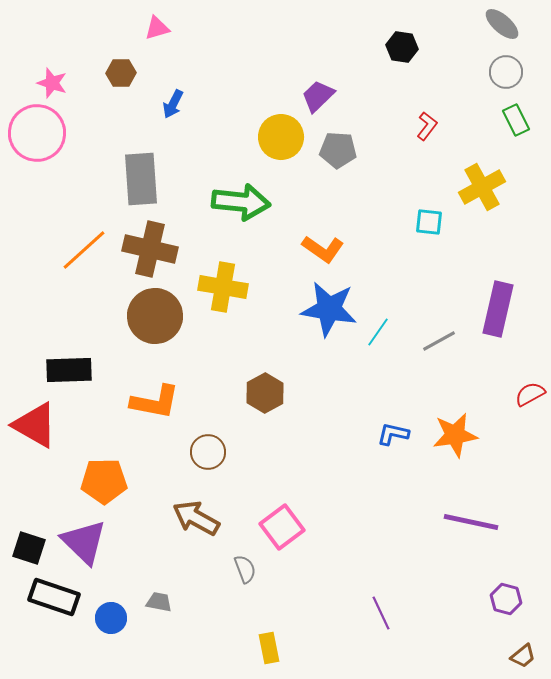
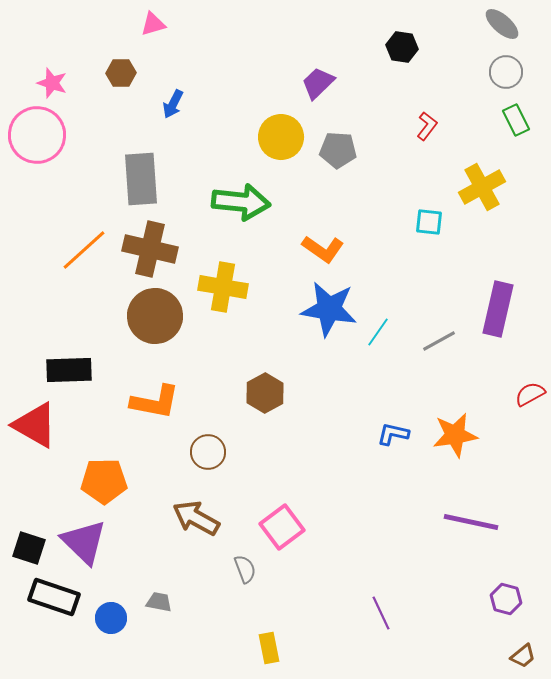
pink triangle at (157, 28): moved 4 px left, 4 px up
purple trapezoid at (318, 96): moved 13 px up
pink circle at (37, 133): moved 2 px down
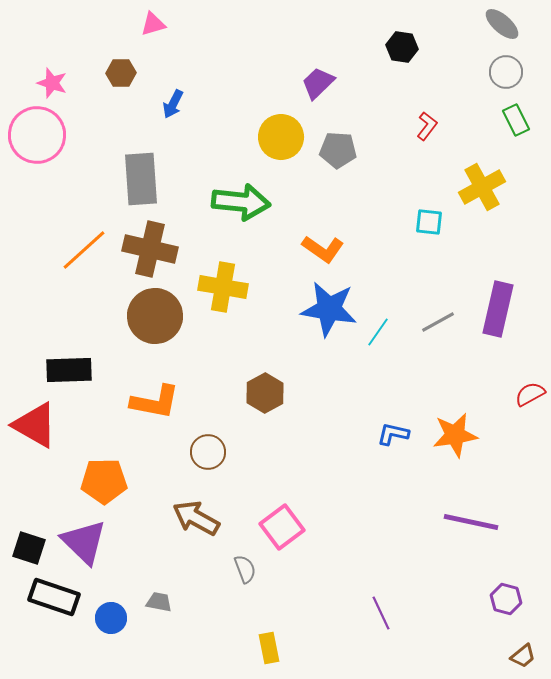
gray line at (439, 341): moved 1 px left, 19 px up
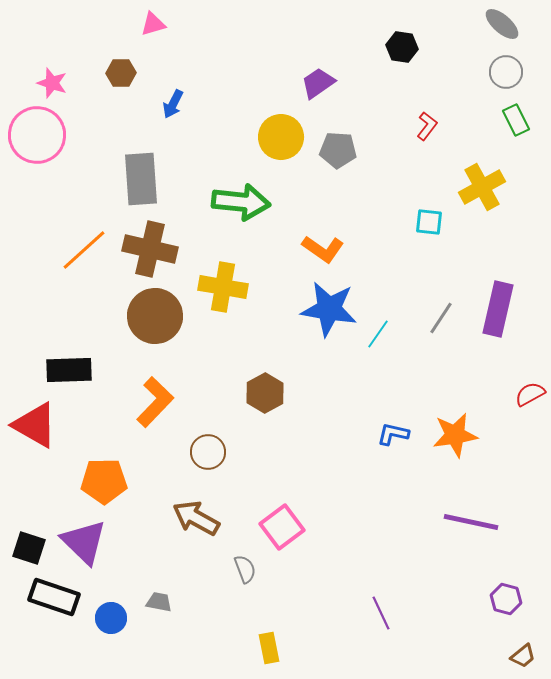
purple trapezoid at (318, 83): rotated 9 degrees clockwise
gray line at (438, 322): moved 3 px right, 4 px up; rotated 28 degrees counterclockwise
cyan line at (378, 332): moved 2 px down
orange L-shape at (155, 402): rotated 57 degrees counterclockwise
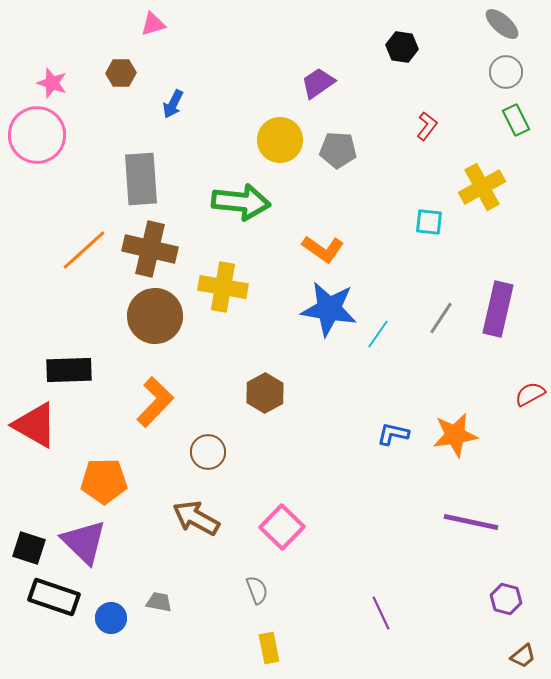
yellow circle at (281, 137): moved 1 px left, 3 px down
pink square at (282, 527): rotated 9 degrees counterclockwise
gray semicircle at (245, 569): moved 12 px right, 21 px down
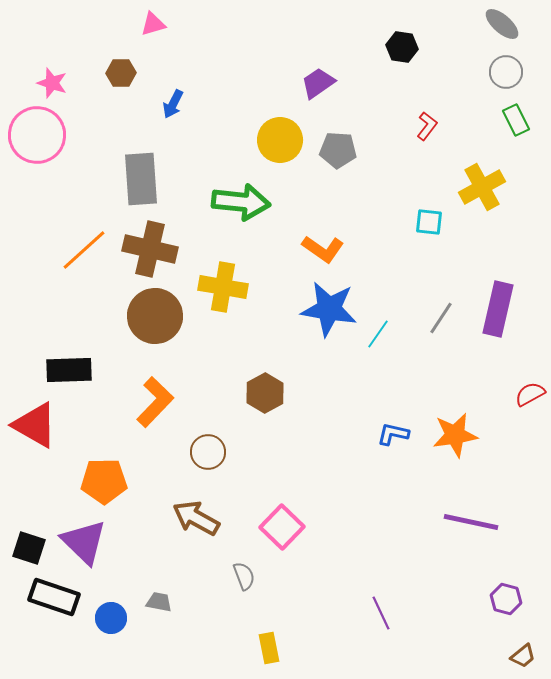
gray semicircle at (257, 590): moved 13 px left, 14 px up
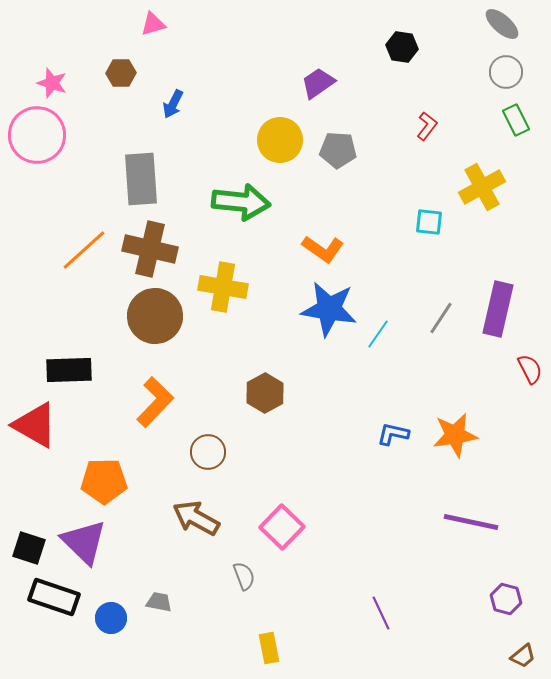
red semicircle at (530, 394): moved 25 px up; rotated 92 degrees clockwise
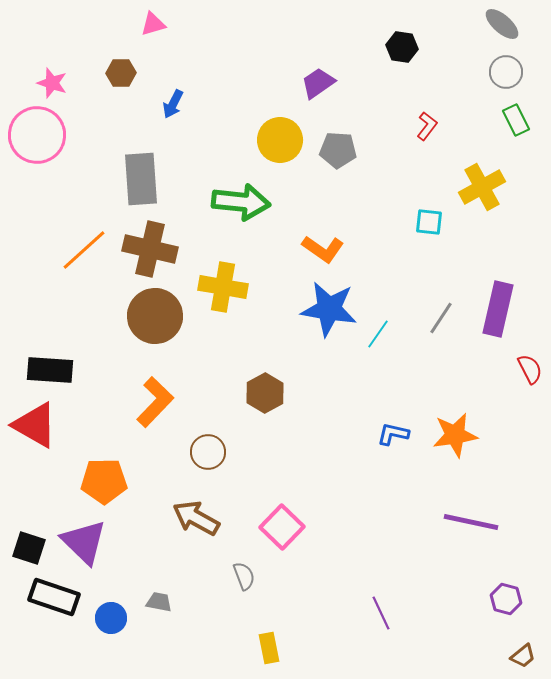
black rectangle at (69, 370): moved 19 px left; rotated 6 degrees clockwise
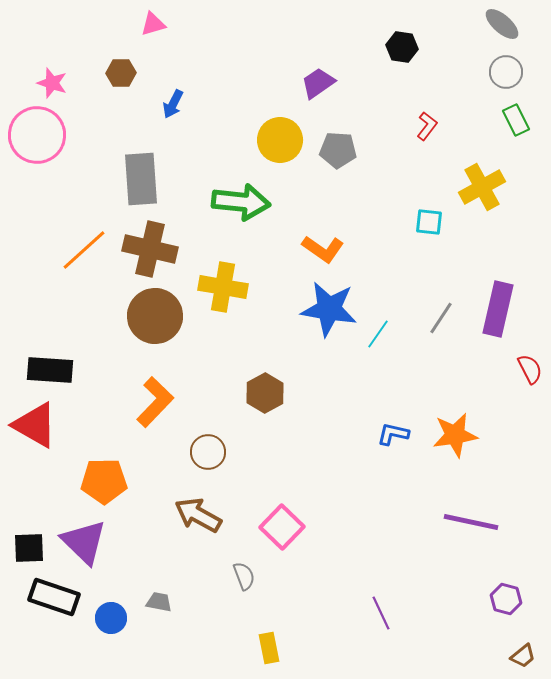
brown arrow at (196, 518): moved 2 px right, 3 px up
black square at (29, 548): rotated 20 degrees counterclockwise
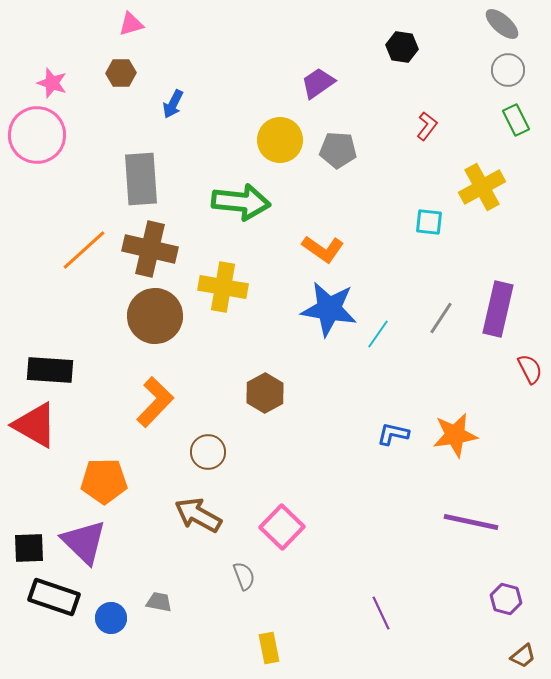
pink triangle at (153, 24): moved 22 px left
gray circle at (506, 72): moved 2 px right, 2 px up
